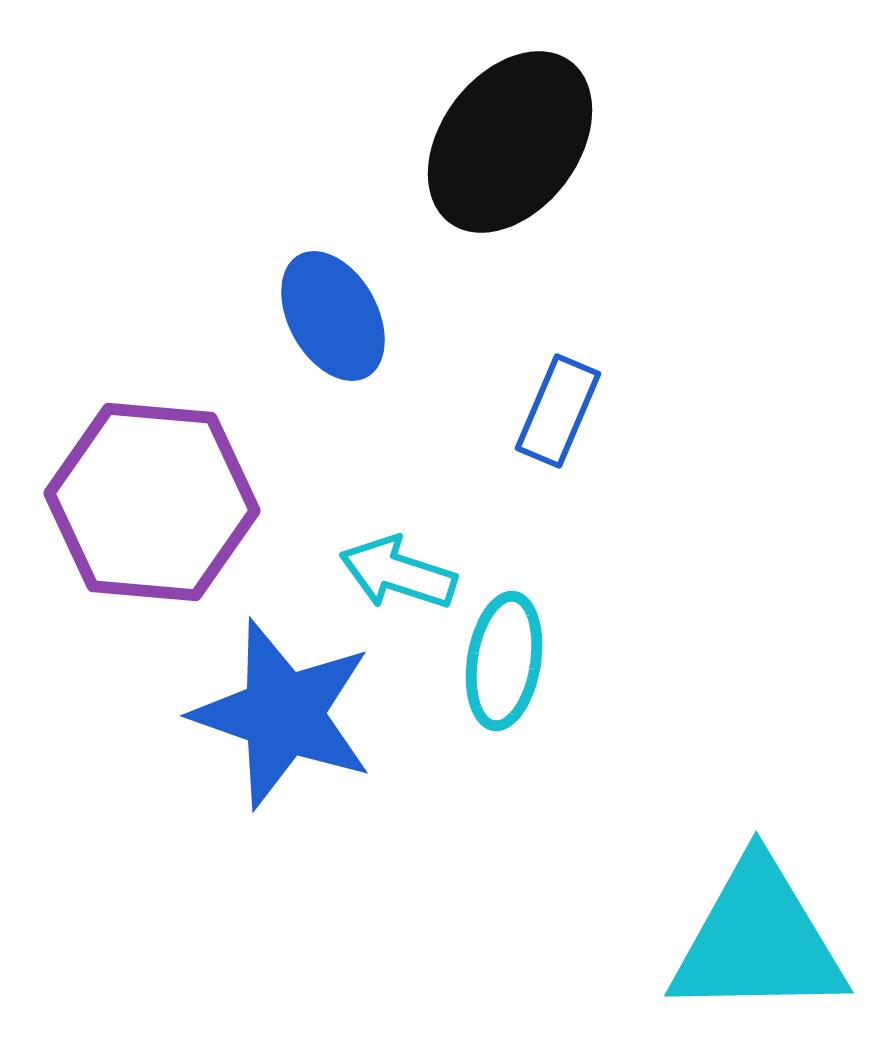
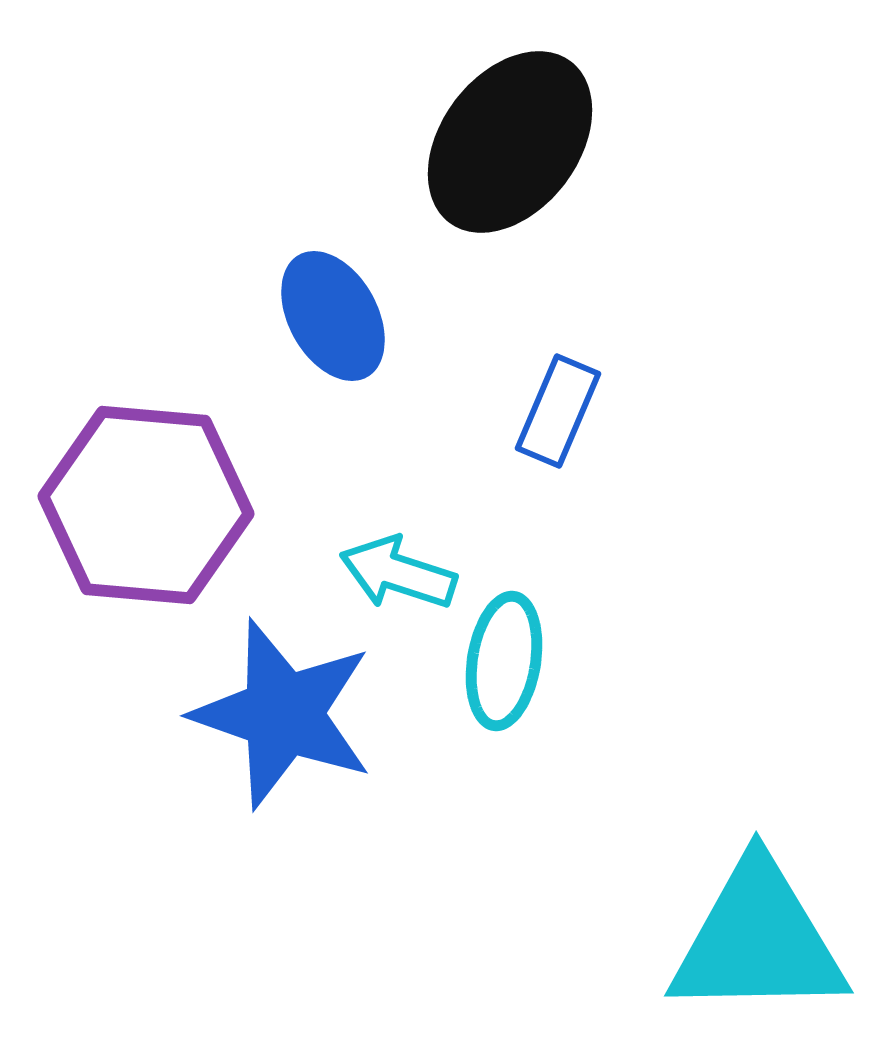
purple hexagon: moved 6 px left, 3 px down
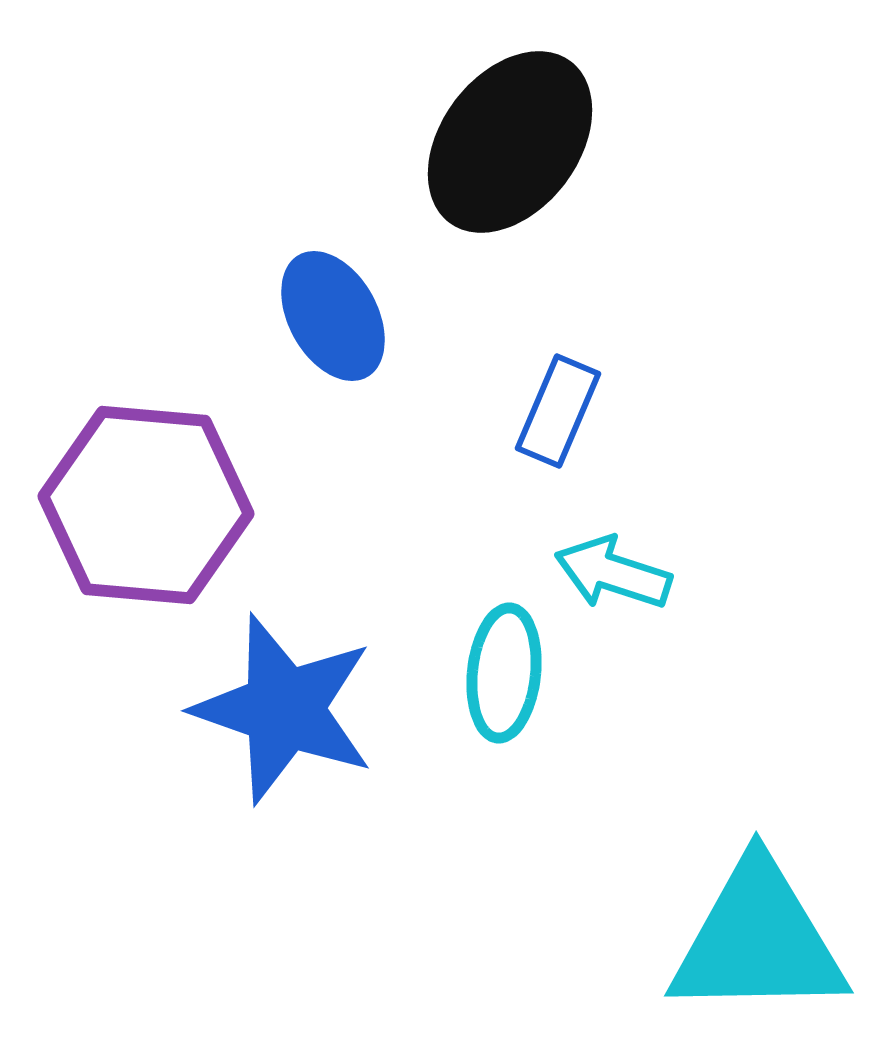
cyan arrow: moved 215 px right
cyan ellipse: moved 12 px down; rotated 3 degrees counterclockwise
blue star: moved 1 px right, 5 px up
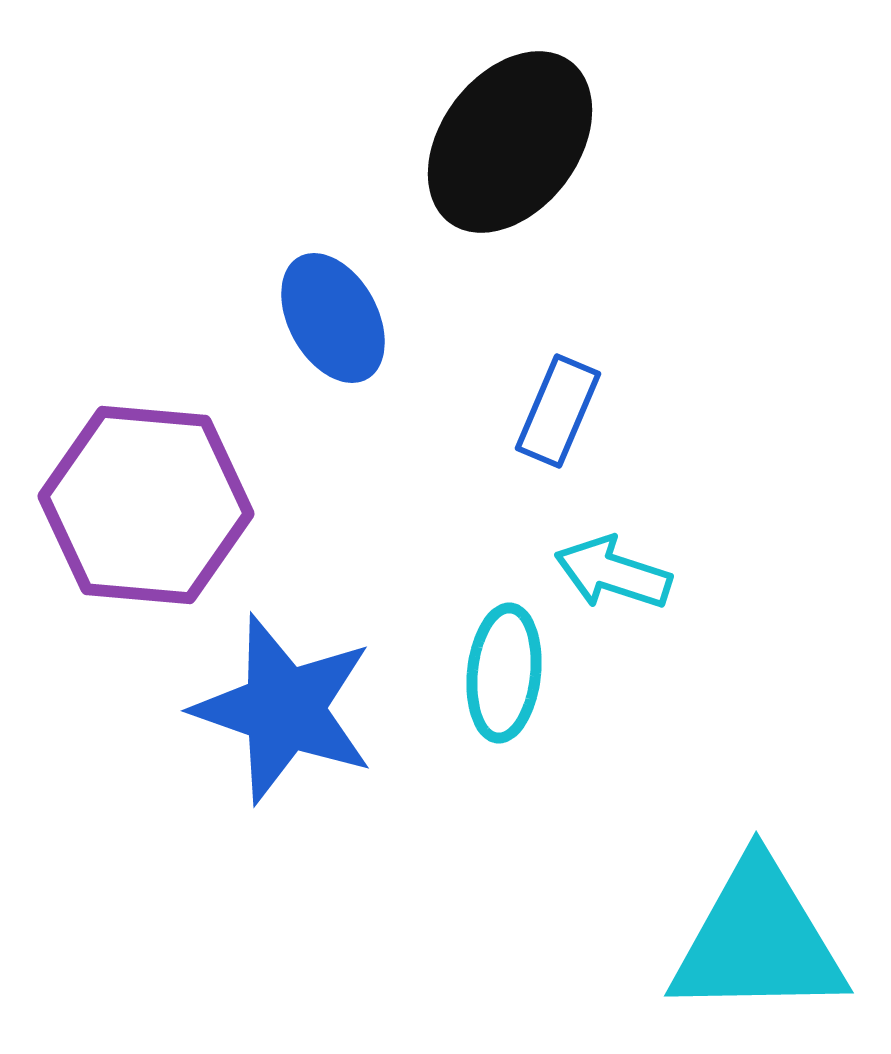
blue ellipse: moved 2 px down
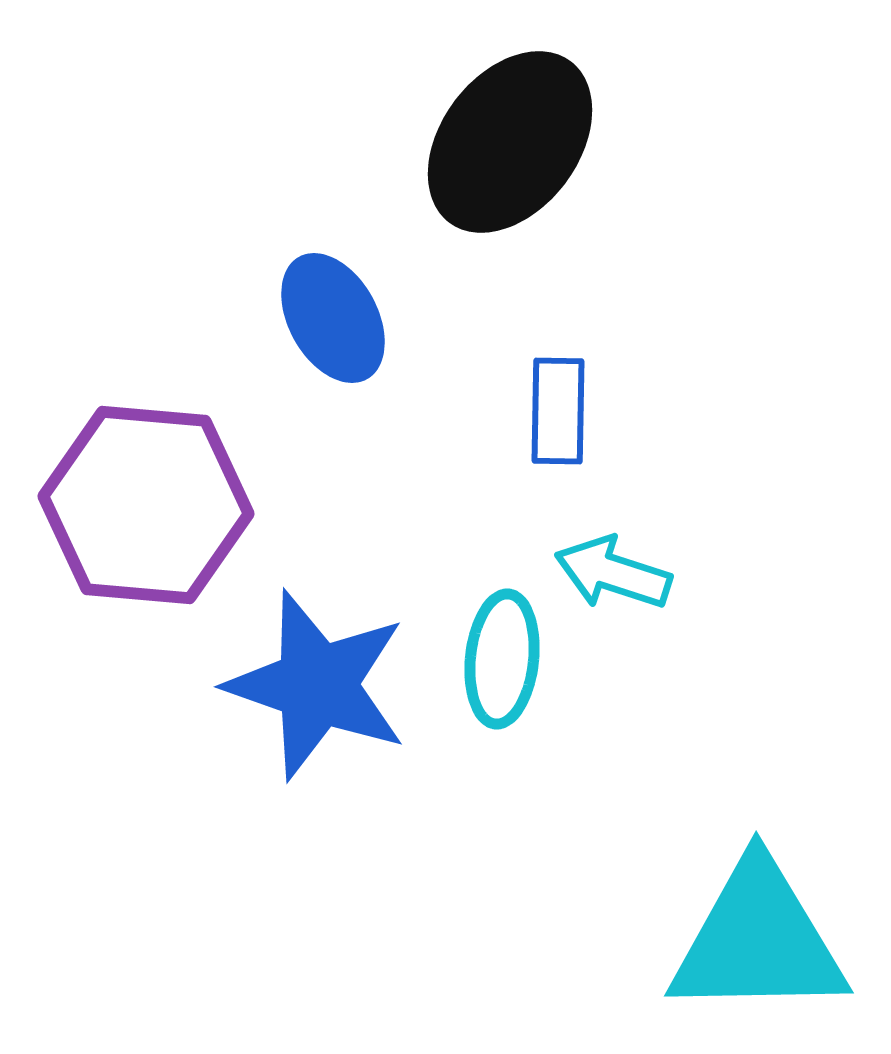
blue rectangle: rotated 22 degrees counterclockwise
cyan ellipse: moved 2 px left, 14 px up
blue star: moved 33 px right, 24 px up
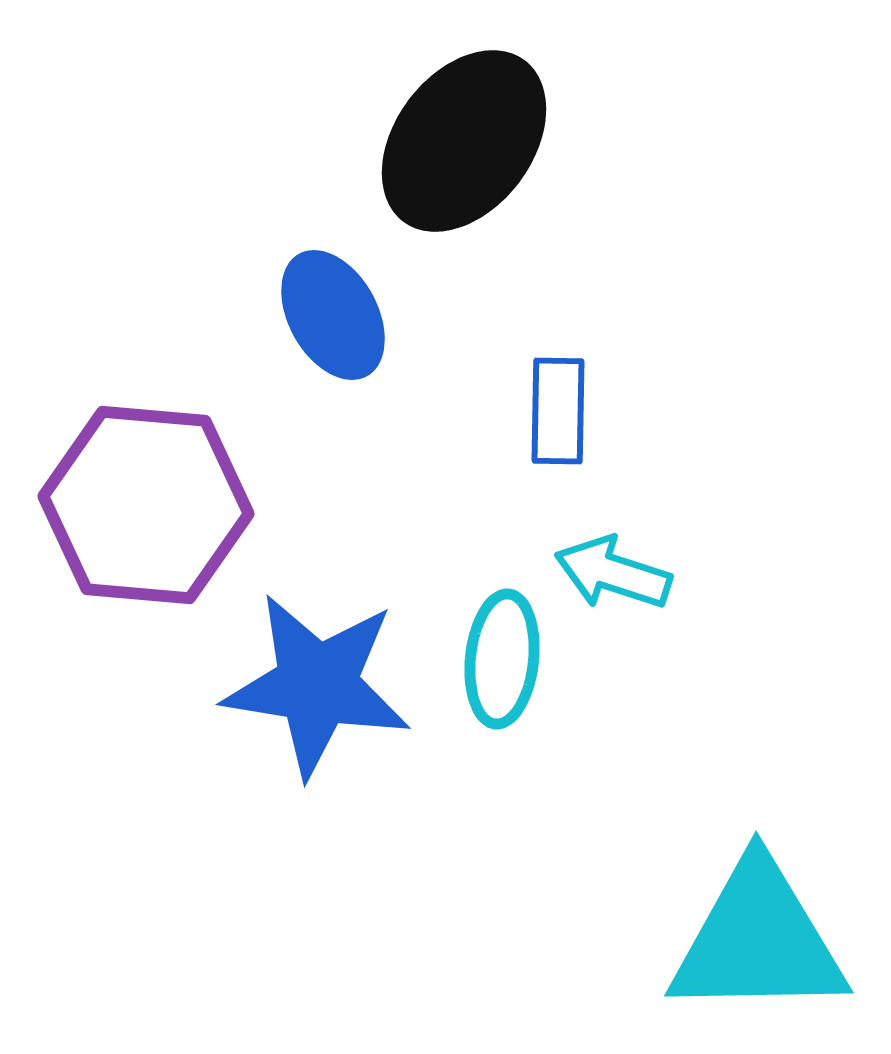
black ellipse: moved 46 px left, 1 px up
blue ellipse: moved 3 px up
blue star: rotated 10 degrees counterclockwise
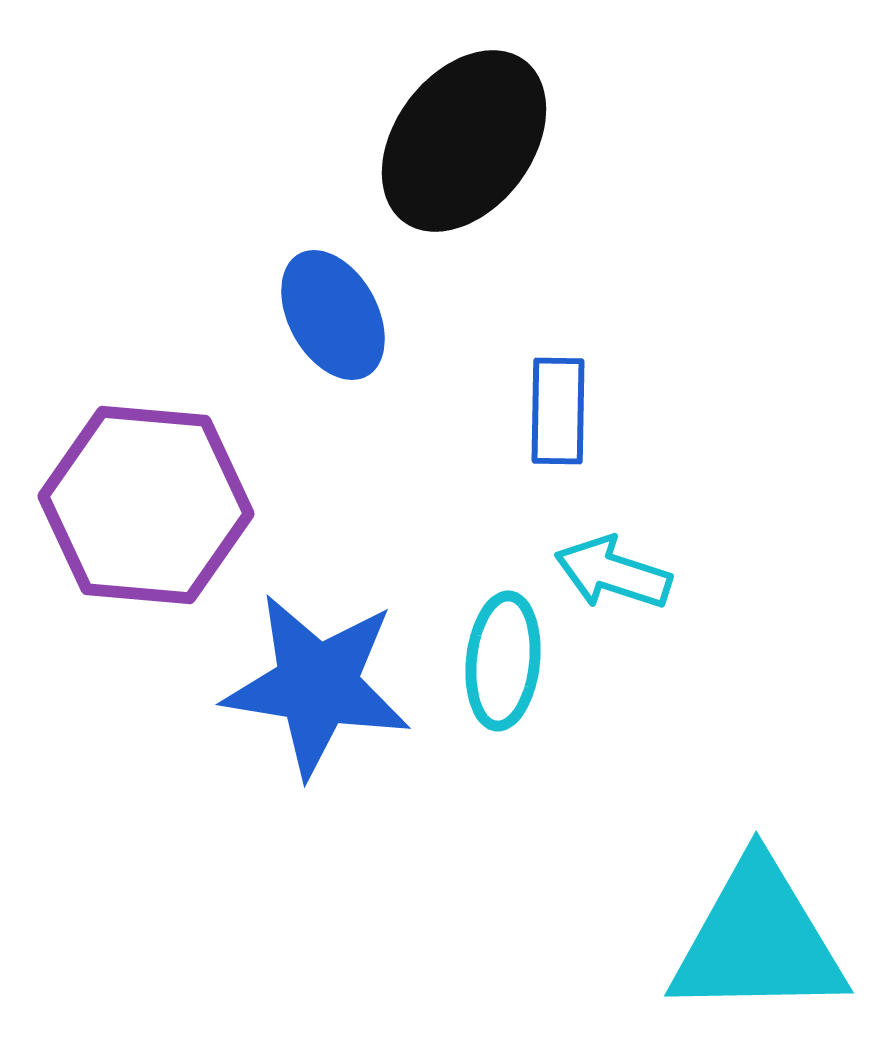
cyan ellipse: moved 1 px right, 2 px down
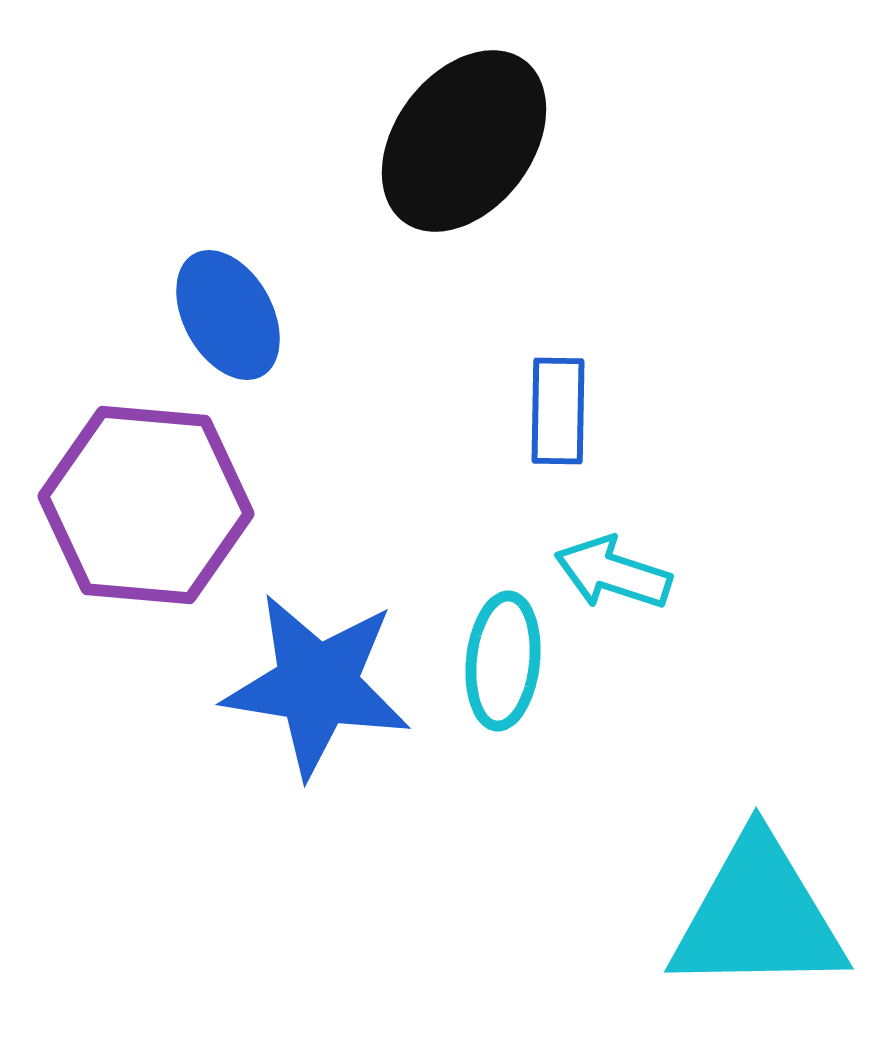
blue ellipse: moved 105 px left
cyan triangle: moved 24 px up
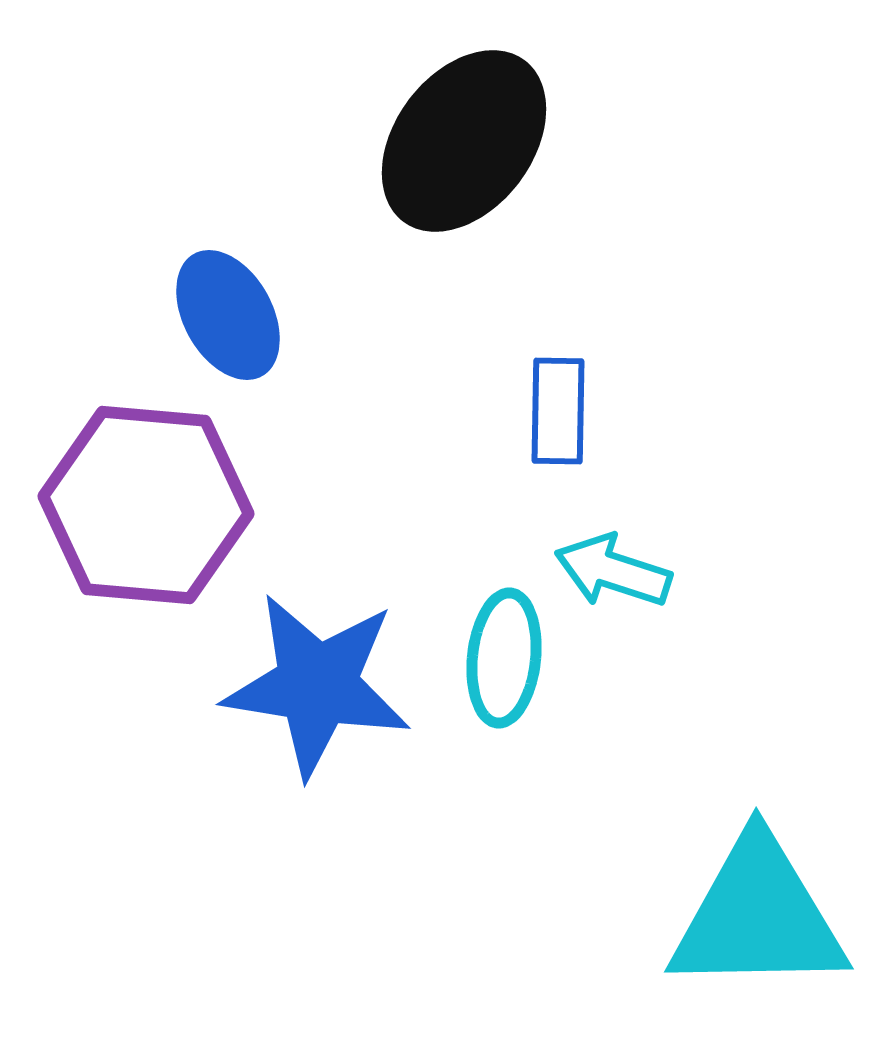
cyan arrow: moved 2 px up
cyan ellipse: moved 1 px right, 3 px up
